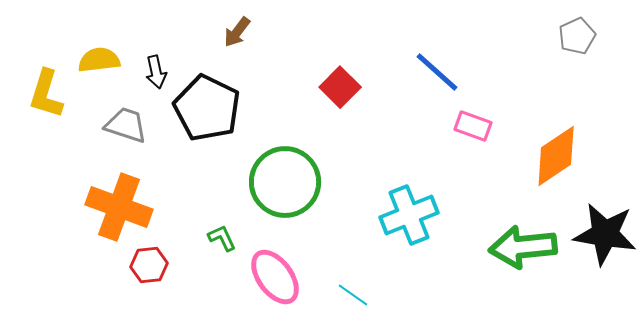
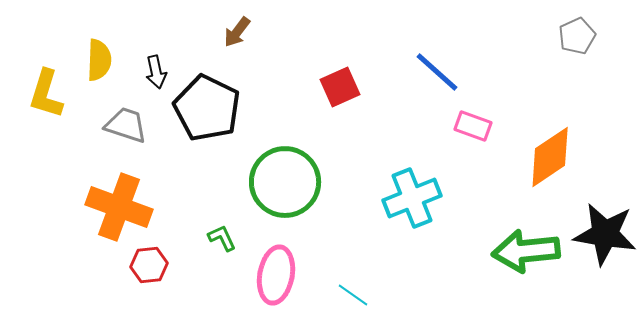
yellow semicircle: rotated 99 degrees clockwise
red square: rotated 21 degrees clockwise
orange diamond: moved 6 px left, 1 px down
cyan cross: moved 3 px right, 17 px up
green arrow: moved 3 px right, 4 px down
pink ellipse: moved 1 px right, 2 px up; rotated 46 degrees clockwise
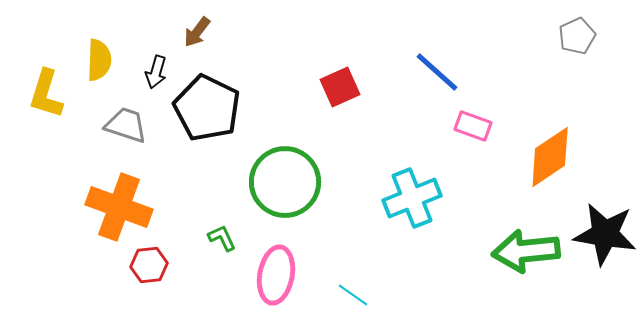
brown arrow: moved 40 px left
black arrow: rotated 28 degrees clockwise
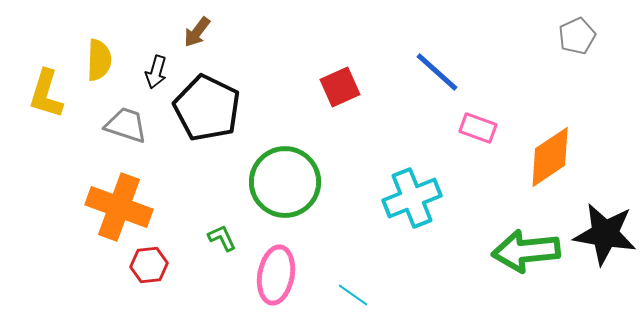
pink rectangle: moved 5 px right, 2 px down
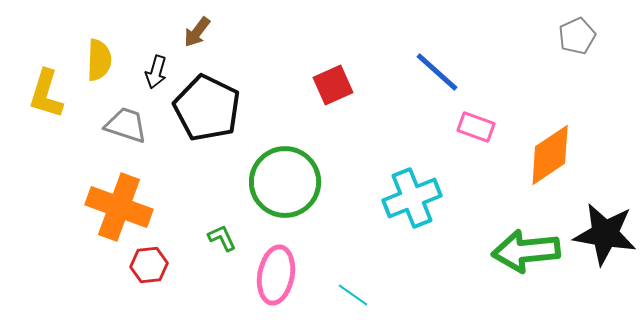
red square: moved 7 px left, 2 px up
pink rectangle: moved 2 px left, 1 px up
orange diamond: moved 2 px up
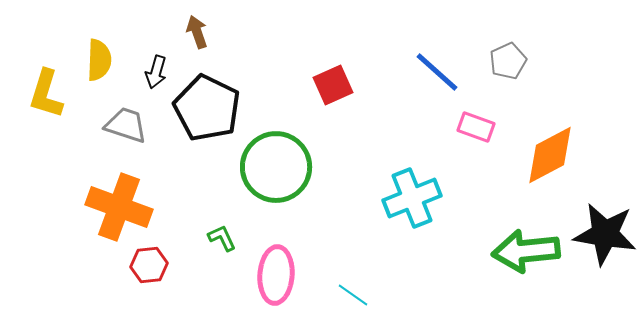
brown arrow: rotated 124 degrees clockwise
gray pentagon: moved 69 px left, 25 px down
orange diamond: rotated 6 degrees clockwise
green circle: moved 9 px left, 15 px up
pink ellipse: rotated 6 degrees counterclockwise
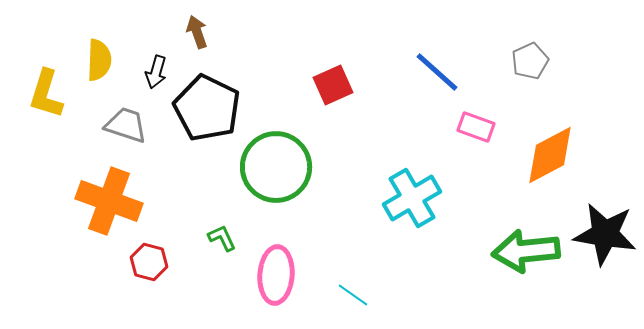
gray pentagon: moved 22 px right
cyan cross: rotated 8 degrees counterclockwise
orange cross: moved 10 px left, 6 px up
red hexagon: moved 3 px up; rotated 21 degrees clockwise
